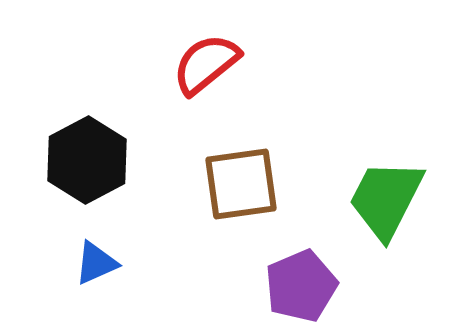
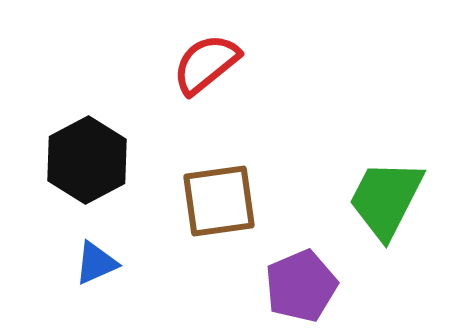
brown square: moved 22 px left, 17 px down
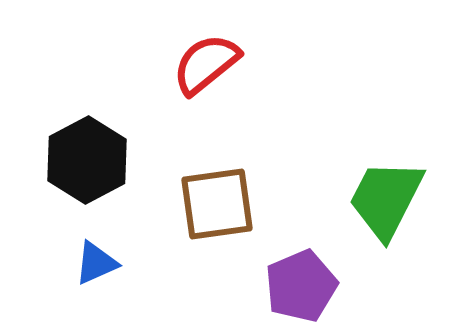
brown square: moved 2 px left, 3 px down
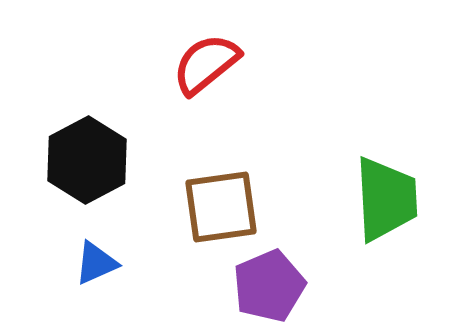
green trapezoid: rotated 150 degrees clockwise
brown square: moved 4 px right, 3 px down
purple pentagon: moved 32 px left
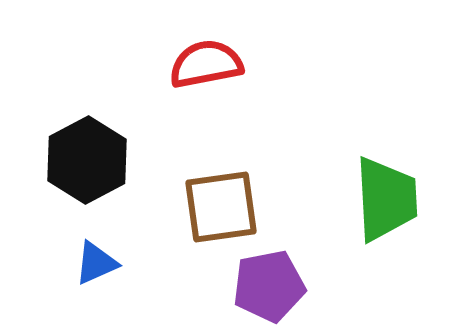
red semicircle: rotated 28 degrees clockwise
purple pentagon: rotated 12 degrees clockwise
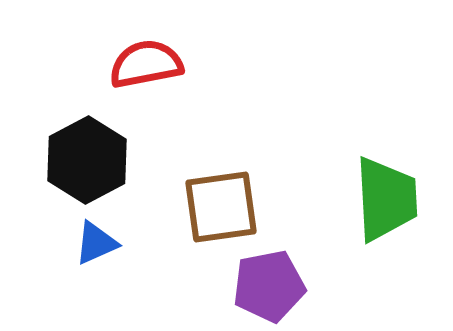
red semicircle: moved 60 px left
blue triangle: moved 20 px up
